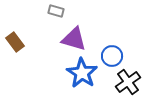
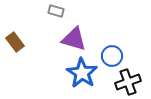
black cross: rotated 15 degrees clockwise
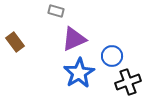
purple triangle: rotated 40 degrees counterclockwise
blue star: moved 3 px left; rotated 8 degrees clockwise
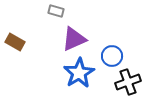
brown rectangle: rotated 24 degrees counterclockwise
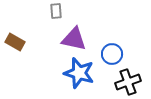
gray rectangle: rotated 70 degrees clockwise
purple triangle: rotated 36 degrees clockwise
blue circle: moved 2 px up
blue star: rotated 24 degrees counterclockwise
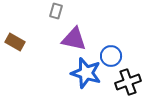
gray rectangle: rotated 21 degrees clockwise
blue circle: moved 1 px left, 2 px down
blue star: moved 7 px right
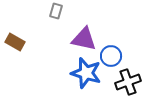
purple triangle: moved 10 px right
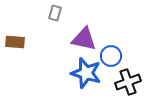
gray rectangle: moved 1 px left, 2 px down
brown rectangle: rotated 24 degrees counterclockwise
